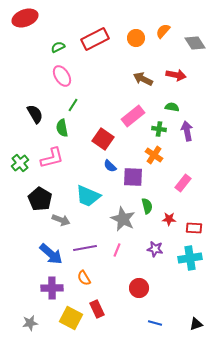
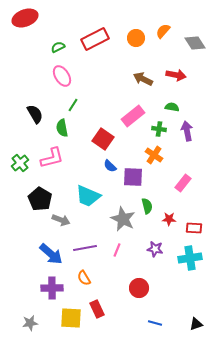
yellow square at (71, 318): rotated 25 degrees counterclockwise
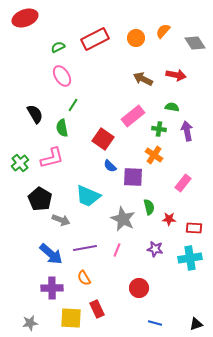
green semicircle at (147, 206): moved 2 px right, 1 px down
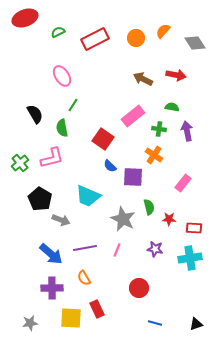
green semicircle at (58, 47): moved 15 px up
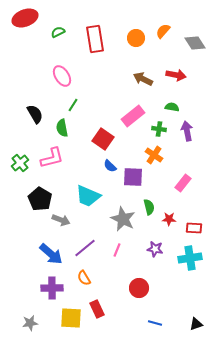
red rectangle at (95, 39): rotated 72 degrees counterclockwise
purple line at (85, 248): rotated 30 degrees counterclockwise
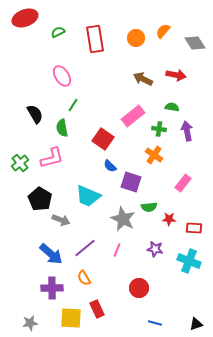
purple square at (133, 177): moved 2 px left, 5 px down; rotated 15 degrees clockwise
green semicircle at (149, 207): rotated 98 degrees clockwise
cyan cross at (190, 258): moved 1 px left, 3 px down; rotated 30 degrees clockwise
